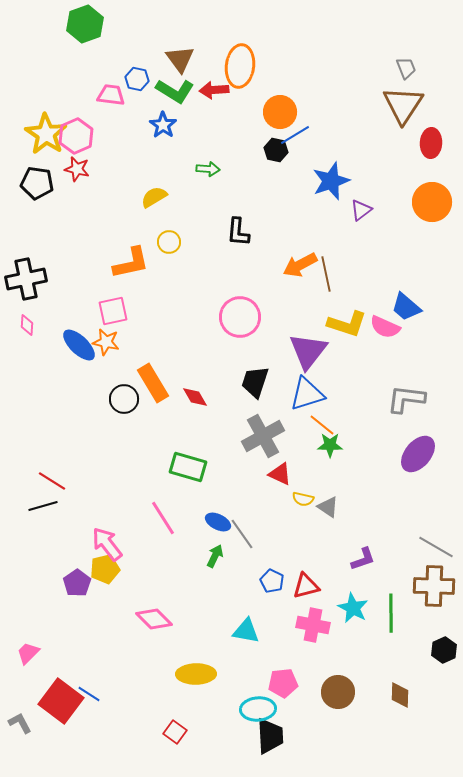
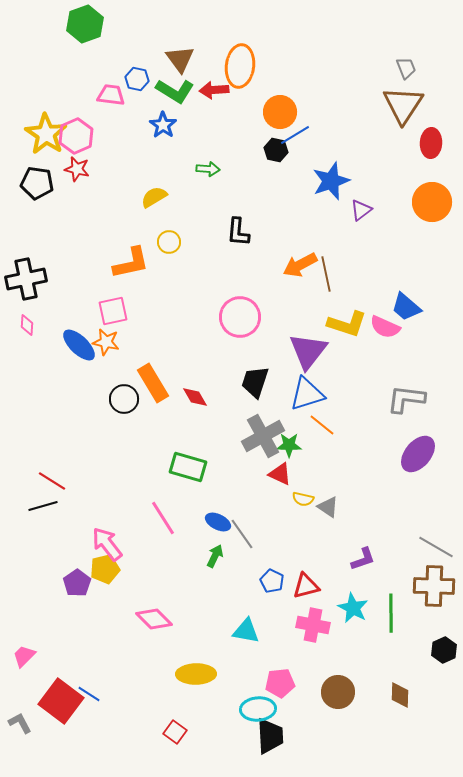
green star at (330, 445): moved 41 px left
pink trapezoid at (28, 653): moved 4 px left, 3 px down
pink pentagon at (283, 683): moved 3 px left
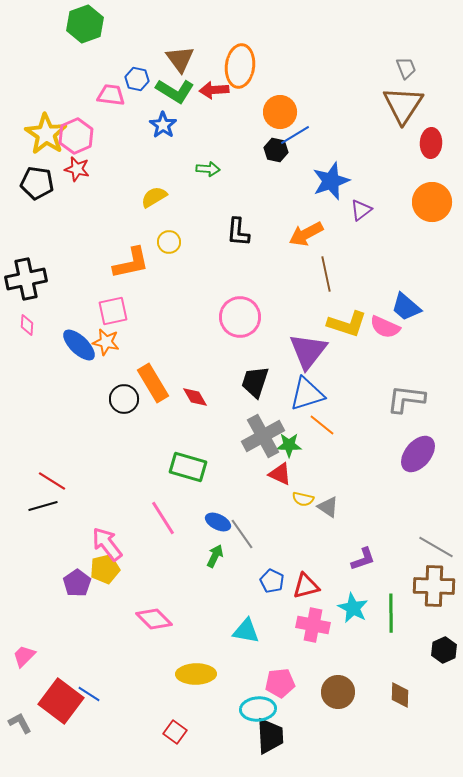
orange arrow at (300, 265): moved 6 px right, 31 px up
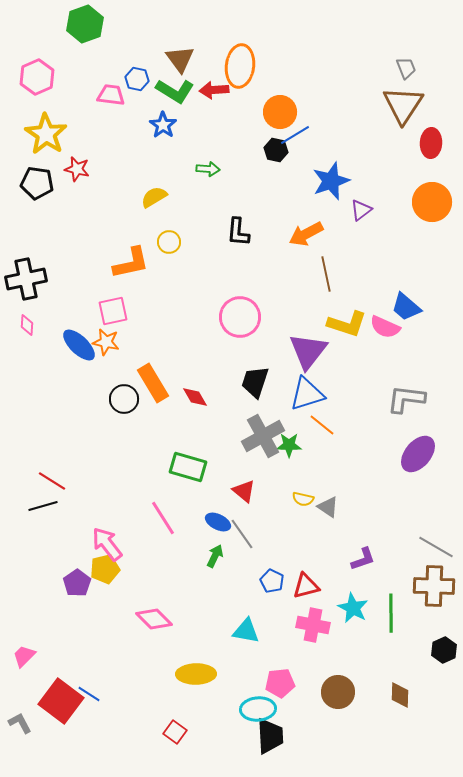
pink hexagon at (76, 136): moved 39 px left, 59 px up
red triangle at (280, 474): moved 36 px left, 17 px down; rotated 15 degrees clockwise
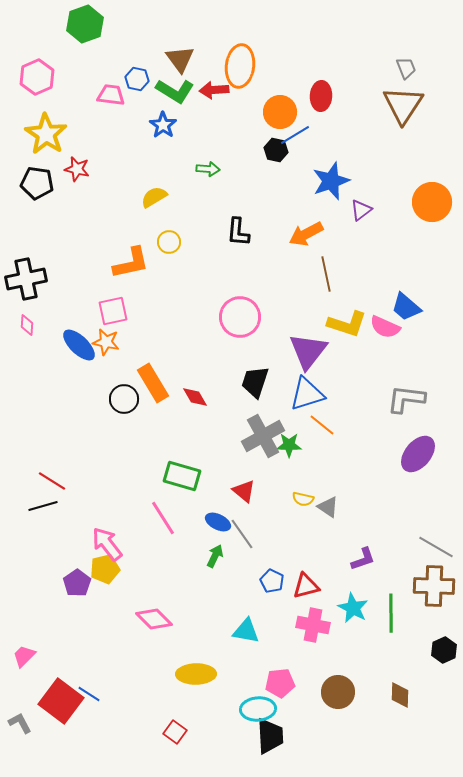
red ellipse at (431, 143): moved 110 px left, 47 px up
green rectangle at (188, 467): moved 6 px left, 9 px down
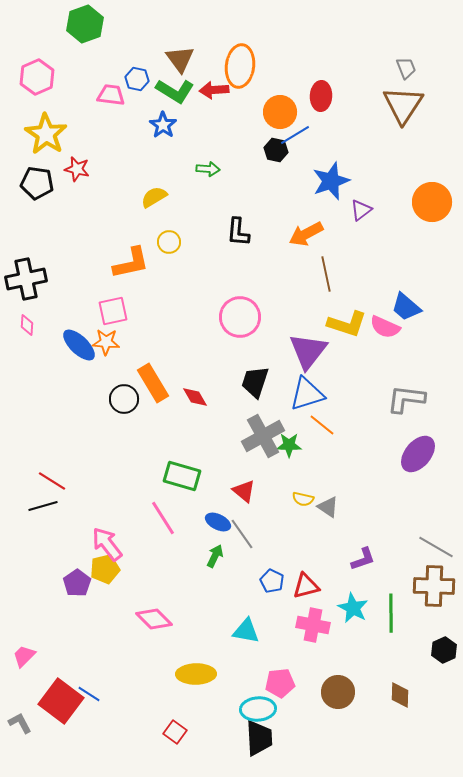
orange star at (106, 342): rotated 8 degrees counterclockwise
black trapezoid at (270, 736): moved 11 px left, 2 px down
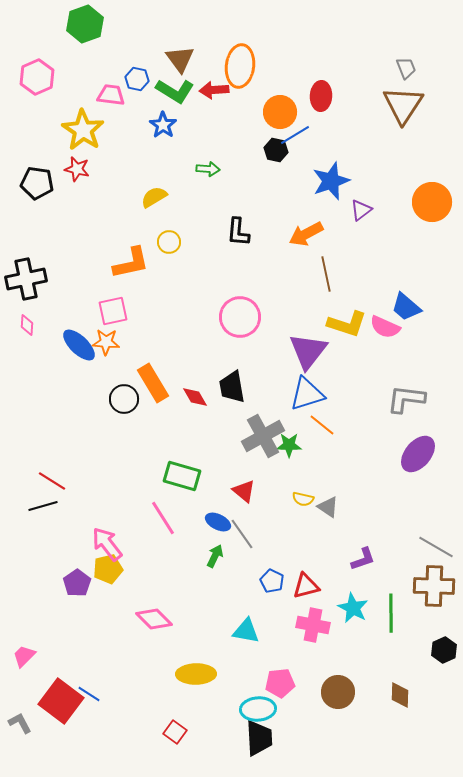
yellow star at (46, 134): moved 37 px right, 4 px up
black trapezoid at (255, 382): moved 23 px left, 5 px down; rotated 28 degrees counterclockwise
yellow pentagon at (105, 569): moved 3 px right
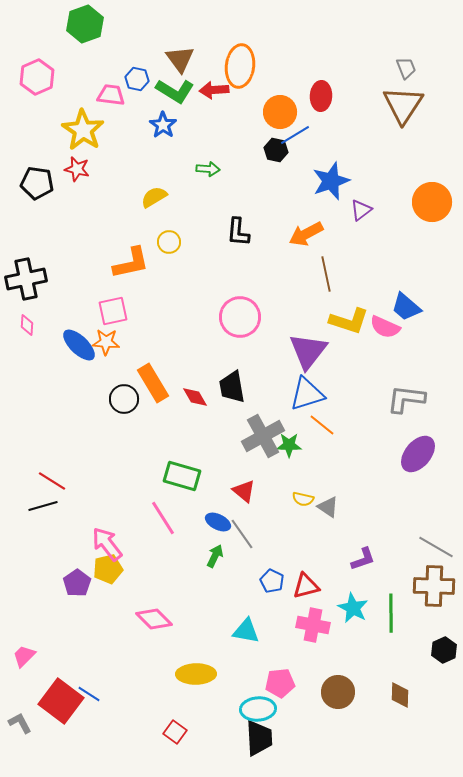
yellow L-shape at (347, 324): moved 2 px right, 3 px up
